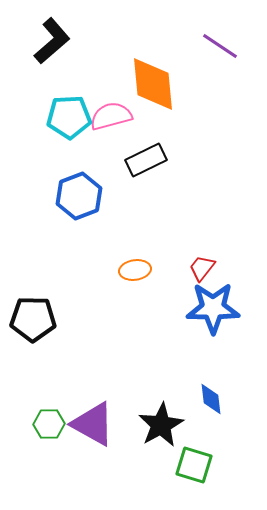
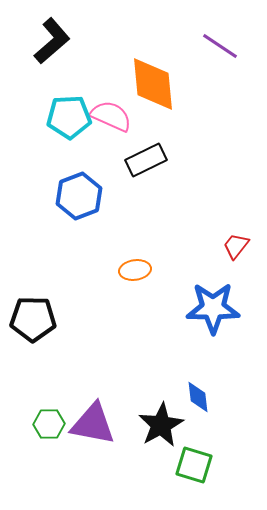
pink semicircle: rotated 39 degrees clockwise
red trapezoid: moved 34 px right, 22 px up
blue diamond: moved 13 px left, 2 px up
purple triangle: rotated 18 degrees counterclockwise
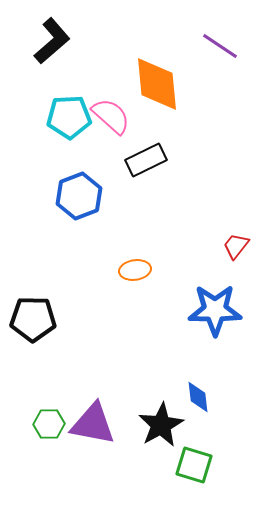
orange diamond: moved 4 px right
pink semicircle: rotated 18 degrees clockwise
blue star: moved 2 px right, 2 px down
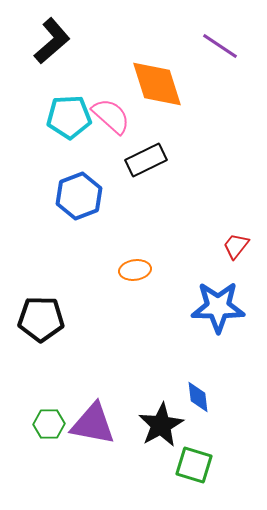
orange diamond: rotated 12 degrees counterclockwise
blue star: moved 3 px right, 3 px up
black pentagon: moved 8 px right
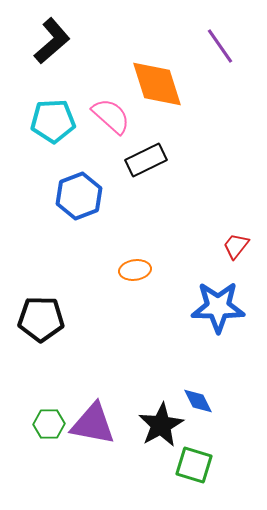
purple line: rotated 21 degrees clockwise
cyan pentagon: moved 16 px left, 4 px down
blue diamond: moved 4 px down; rotated 20 degrees counterclockwise
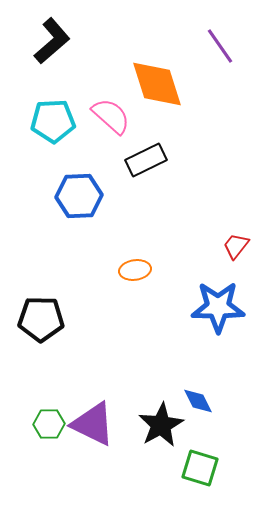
blue hexagon: rotated 18 degrees clockwise
purple triangle: rotated 15 degrees clockwise
green square: moved 6 px right, 3 px down
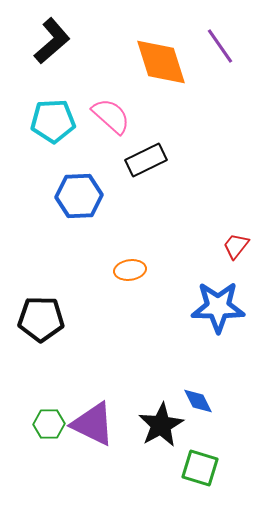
orange diamond: moved 4 px right, 22 px up
orange ellipse: moved 5 px left
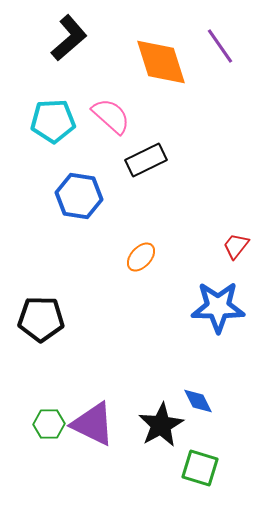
black L-shape: moved 17 px right, 3 px up
blue hexagon: rotated 12 degrees clockwise
orange ellipse: moved 11 px right, 13 px up; rotated 40 degrees counterclockwise
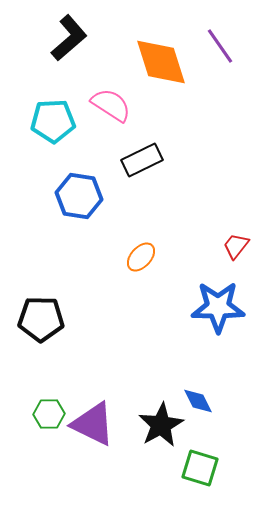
pink semicircle: moved 11 px up; rotated 9 degrees counterclockwise
black rectangle: moved 4 px left
green hexagon: moved 10 px up
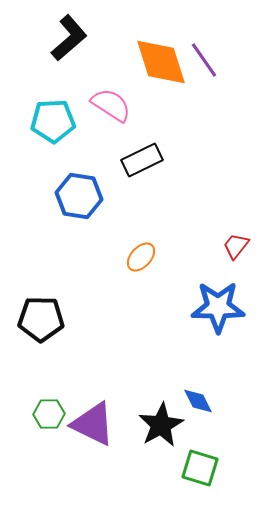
purple line: moved 16 px left, 14 px down
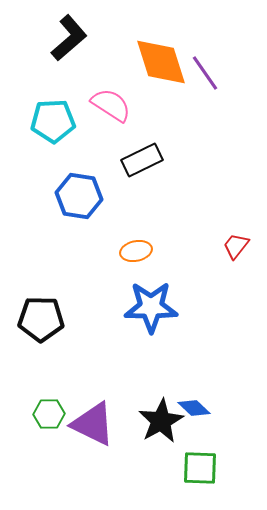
purple line: moved 1 px right, 13 px down
orange ellipse: moved 5 px left, 6 px up; rotated 36 degrees clockwise
blue star: moved 67 px left
blue diamond: moved 4 px left, 7 px down; rotated 20 degrees counterclockwise
black star: moved 4 px up
green square: rotated 15 degrees counterclockwise
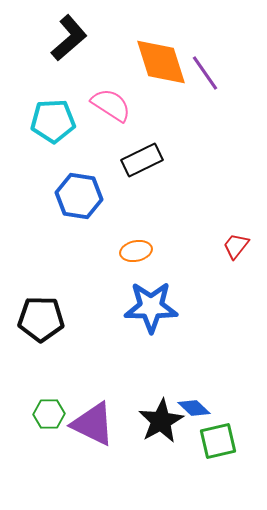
green square: moved 18 px right, 27 px up; rotated 15 degrees counterclockwise
